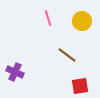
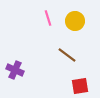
yellow circle: moved 7 px left
purple cross: moved 2 px up
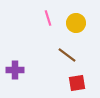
yellow circle: moved 1 px right, 2 px down
purple cross: rotated 24 degrees counterclockwise
red square: moved 3 px left, 3 px up
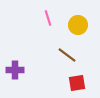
yellow circle: moved 2 px right, 2 px down
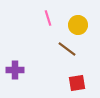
brown line: moved 6 px up
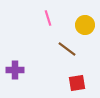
yellow circle: moved 7 px right
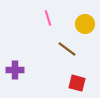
yellow circle: moved 1 px up
red square: rotated 24 degrees clockwise
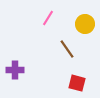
pink line: rotated 49 degrees clockwise
brown line: rotated 18 degrees clockwise
